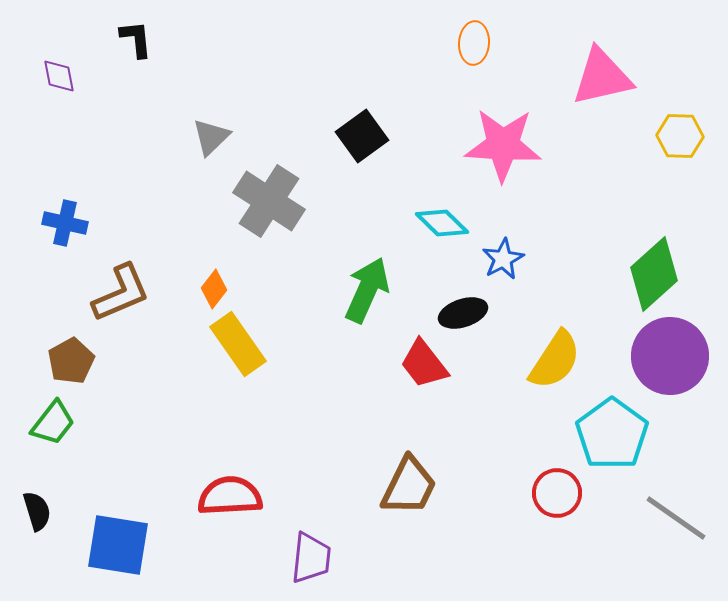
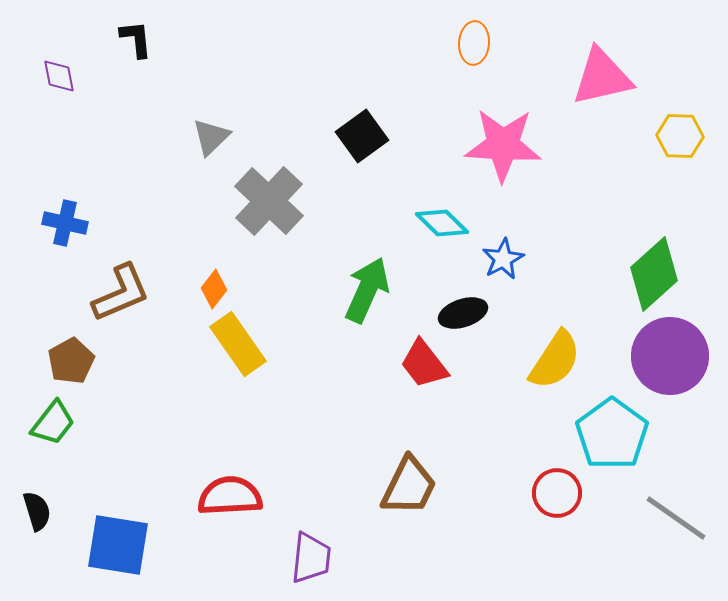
gray cross: rotated 10 degrees clockwise
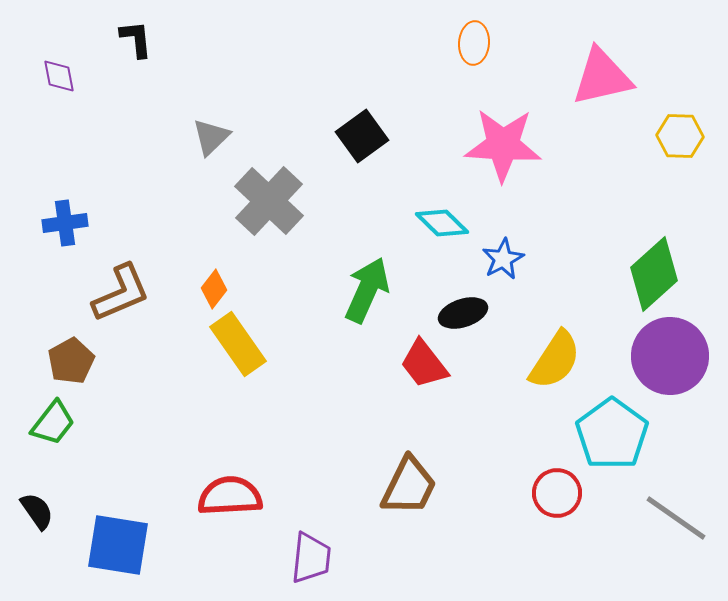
blue cross: rotated 21 degrees counterclockwise
black semicircle: rotated 18 degrees counterclockwise
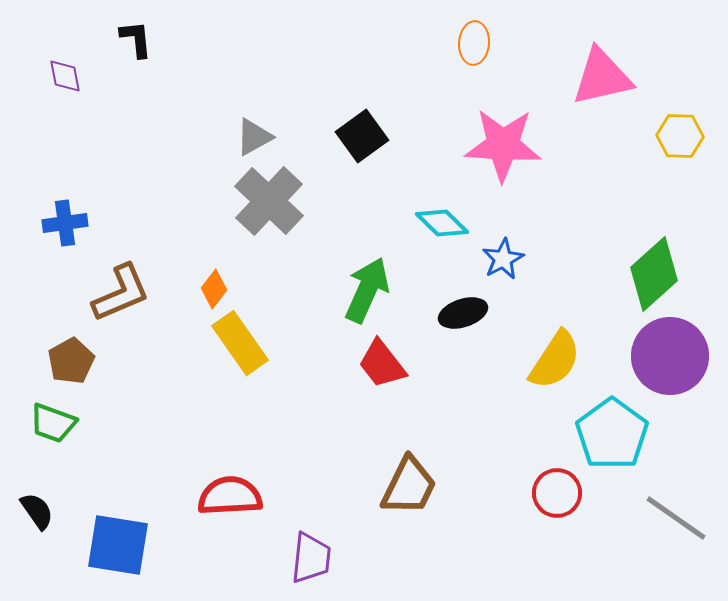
purple diamond: moved 6 px right
gray triangle: moved 43 px right; rotated 15 degrees clockwise
yellow rectangle: moved 2 px right, 1 px up
red trapezoid: moved 42 px left
green trapezoid: rotated 72 degrees clockwise
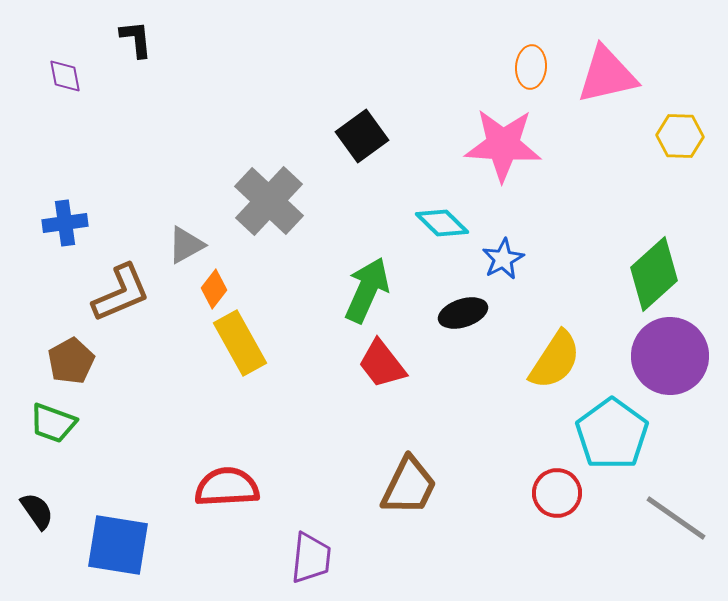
orange ellipse: moved 57 px right, 24 px down
pink triangle: moved 5 px right, 2 px up
gray triangle: moved 68 px left, 108 px down
yellow rectangle: rotated 6 degrees clockwise
red semicircle: moved 3 px left, 9 px up
